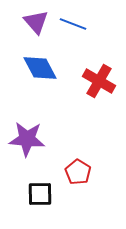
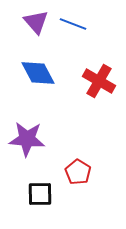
blue diamond: moved 2 px left, 5 px down
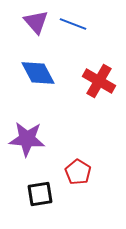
black square: rotated 8 degrees counterclockwise
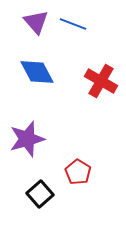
blue diamond: moved 1 px left, 1 px up
red cross: moved 2 px right
purple star: rotated 21 degrees counterclockwise
black square: rotated 32 degrees counterclockwise
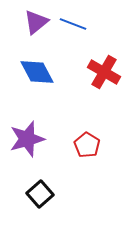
purple triangle: rotated 32 degrees clockwise
red cross: moved 3 px right, 9 px up
red pentagon: moved 9 px right, 27 px up
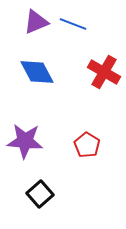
purple triangle: rotated 16 degrees clockwise
purple star: moved 2 px left, 2 px down; rotated 21 degrees clockwise
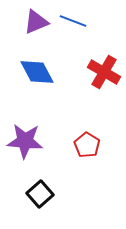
blue line: moved 3 px up
